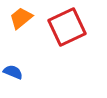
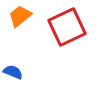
orange trapezoid: moved 1 px left, 2 px up
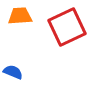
orange trapezoid: rotated 35 degrees clockwise
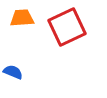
orange trapezoid: moved 2 px right, 2 px down
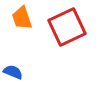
orange trapezoid: rotated 105 degrees counterclockwise
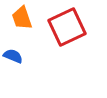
blue semicircle: moved 16 px up
